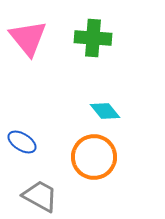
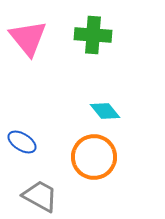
green cross: moved 3 px up
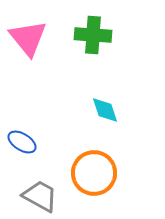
cyan diamond: moved 1 px up; rotated 20 degrees clockwise
orange circle: moved 16 px down
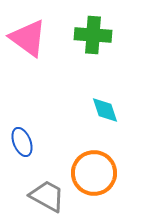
pink triangle: rotated 15 degrees counterclockwise
blue ellipse: rotated 36 degrees clockwise
gray trapezoid: moved 7 px right
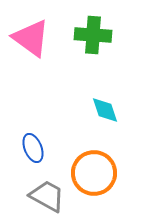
pink triangle: moved 3 px right
blue ellipse: moved 11 px right, 6 px down
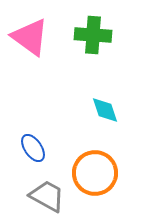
pink triangle: moved 1 px left, 1 px up
blue ellipse: rotated 12 degrees counterclockwise
orange circle: moved 1 px right
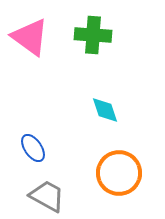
orange circle: moved 24 px right
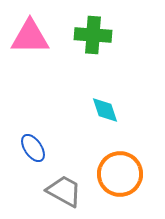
pink triangle: rotated 36 degrees counterclockwise
orange circle: moved 1 px right, 1 px down
gray trapezoid: moved 17 px right, 5 px up
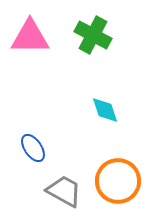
green cross: rotated 24 degrees clockwise
orange circle: moved 2 px left, 7 px down
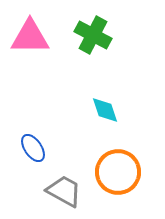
orange circle: moved 9 px up
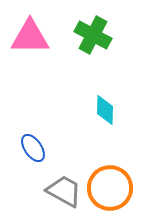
cyan diamond: rotated 20 degrees clockwise
orange circle: moved 8 px left, 16 px down
